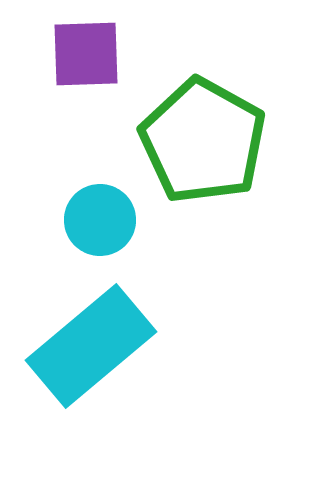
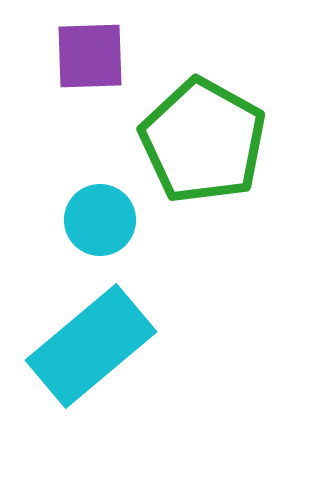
purple square: moved 4 px right, 2 px down
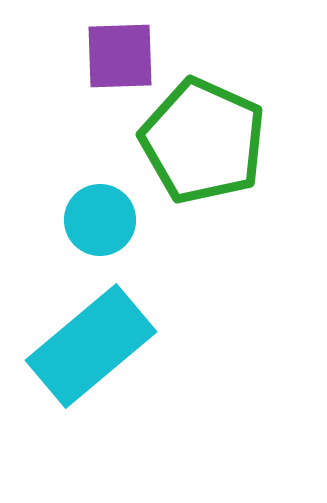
purple square: moved 30 px right
green pentagon: rotated 5 degrees counterclockwise
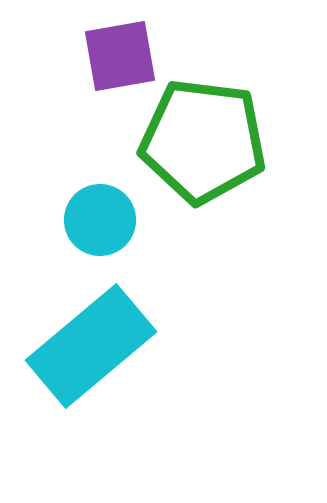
purple square: rotated 8 degrees counterclockwise
green pentagon: rotated 17 degrees counterclockwise
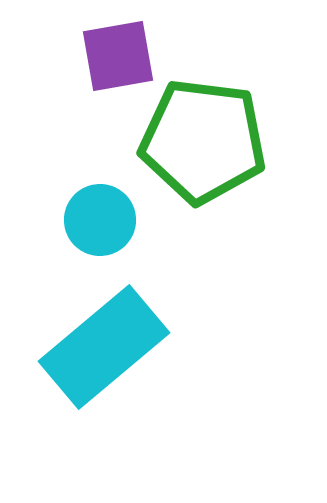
purple square: moved 2 px left
cyan rectangle: moved 13 px right, 1 px down
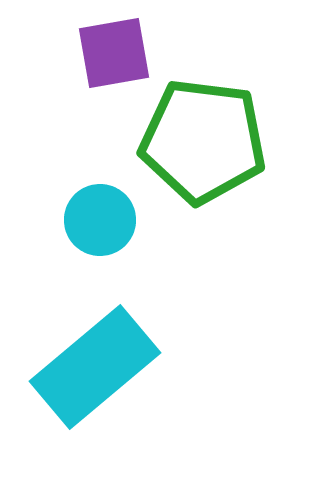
purple square: moved 4 px left, 3 px up
cyan rectangle: moved 9 px left, 20 px down
